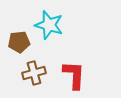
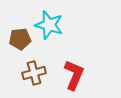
brown pentagon: moved 1 px right, 3 px up
red L-shape: rotated 20 degrees clockwise
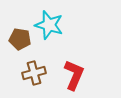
brown pentagon: rotated 15 degrees clockwise
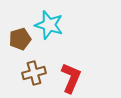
brown pentagon: rotated 25 degrees counterclockwise
red L-shape: moved 3 px left, 3 px down
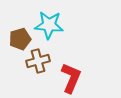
cyan star: rotated 12 degrees counterclockwise
brown cross: moved 4 px right, 12 px up
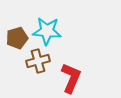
cyan star: moved 2 px left, 6 px down
brown pentagon: moved 3 px left, 1 px up
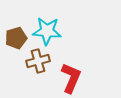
brown pentagon: moved 1 px left
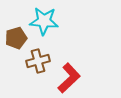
cyan star: moved 3 px left, 10 px up
red L-shape: moved 2 px left; rotated 24 degrees clockwise
